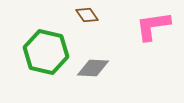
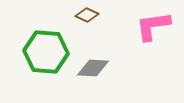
brown diamond: rotated 30 degrees counterclockwise
green hexagon: rotated 9 degrees counterclockwise
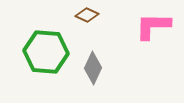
pink L-shape: rotated 9 degrees clockwise
gray diamond: rotated 68 degrees counterclockwise
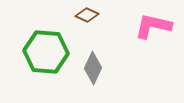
pink L-shape: rotated 12 degrees clockwise
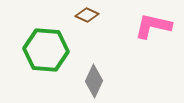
green hexagon: moved 2 px up
gray diamond: moved 1 px right, 13 px down
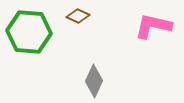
brown diamond: moved 9 px left, 1 px down
green hexagon: moved 17 px left, 18 px up
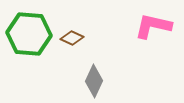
brown diamond: moved 6 px left, 22 px down
green hexagon: moved 2 px down
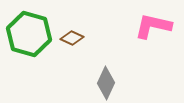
green hexagon: rotated 12 degrees clockwise
gray diamond: moved 12 px right, 2 px down
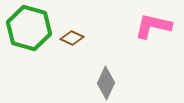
green hexagon: moved 6 px up
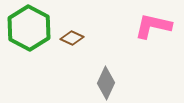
green hexagon: rotated 12 degrees clockwise
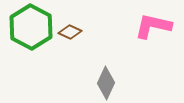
green hexagon: moved 2 px right, 1 px up
brown diamond: moved 2 px left, 6 px up
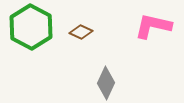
brown diamond: moved 11 px right
